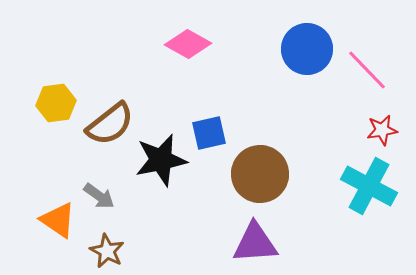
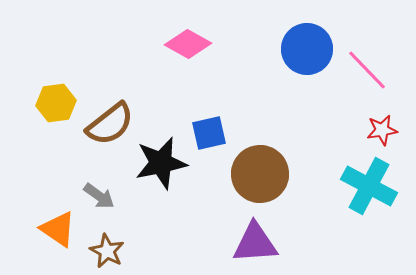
black star: moved 3 px down
orange triangle: moved 9 px down
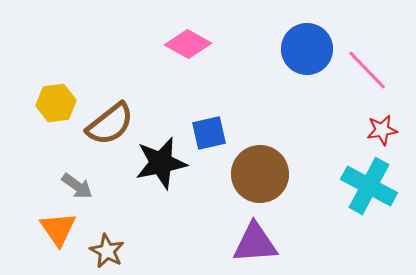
gray arrow: moved 22 px left, 10 px up
orange triangle: rotated 21 degrees clockwise
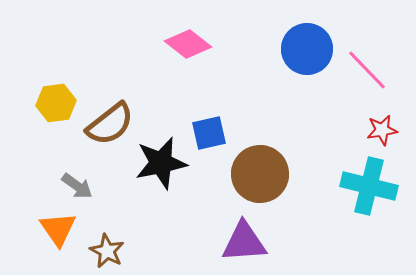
pink diamond: rotated 9 degrees clockwise
cyan cross: rotated 14 degrees counterclockwise
purple triangle: moved 11 px left, 1 px up
